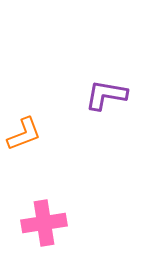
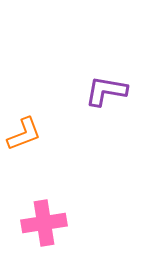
purple L-shape: moved 4 px up
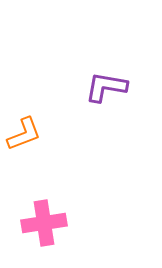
purple L-shape: moved 4 px up
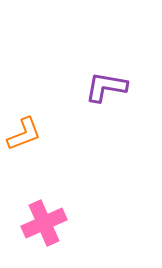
pink cross: rotated 15 degrees counterclockwise
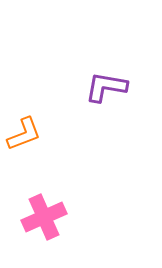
pink cross: moved 6 px up
